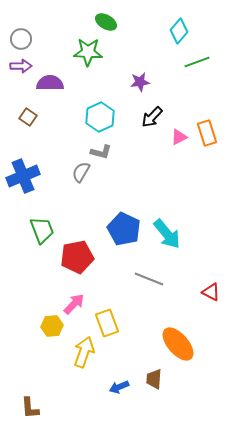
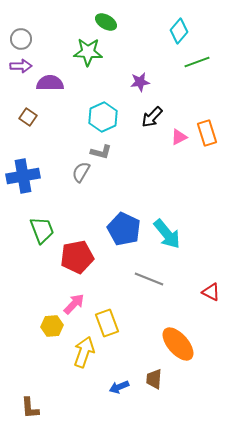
cyan hexagon: moved 3 px right
blue cross: rotated 12 degrees clockwise
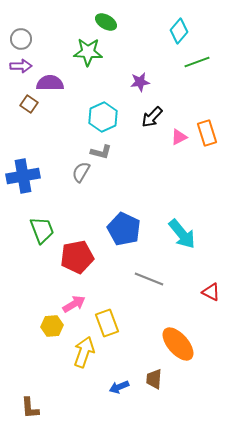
brown square: moved 1 px right, 13 px up
cyan arrow: moved 15 px right
pink arrow: rotated 15 degrees clockwise
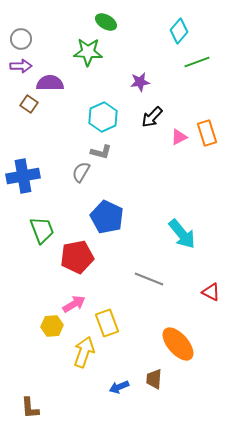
blue pentagon: moved 17 px left, 12 px up
